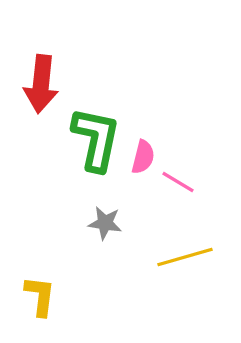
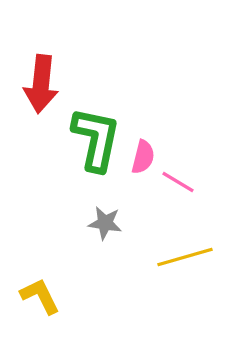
yellow L-shape: rotated 33 degrees counterclockwise
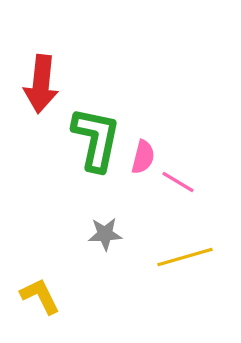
gray star: moved 11 px down; rotated 12 degrees counterclockwise
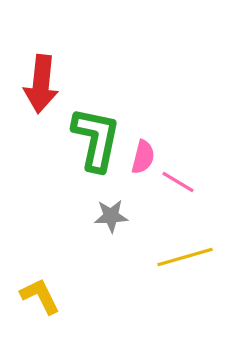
gray star: moved 6 px right, 18 px up
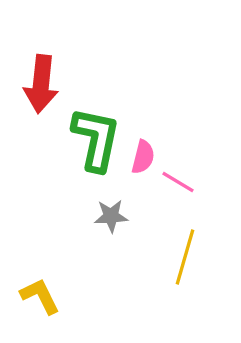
yellow line: rotated 58 degrees counterclockwise
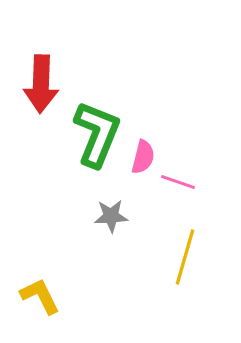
red arrow: rotated 4 degrees counterclockwise
green L-shape: moved 1 px right, 5 px up; rotated 10 degrees clockwise
pink line: rotated 12 degrees counterclockwise
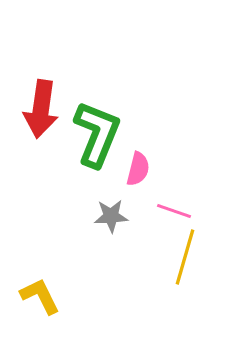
red arrow: moved 25 px down; rotated 6 degrees clockwise
pink semicircle: moved 5 px left, 12 px down
pink line: moved 4 px left, 29 px down
